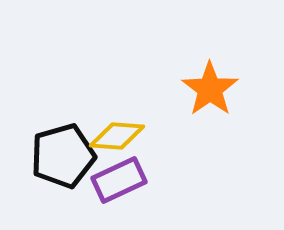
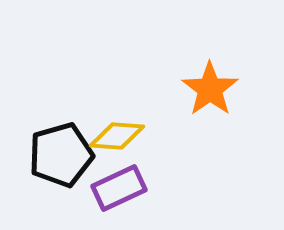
black pentagon: moved 2 px left, 1 px up
purple rectangle: moved 8 px down
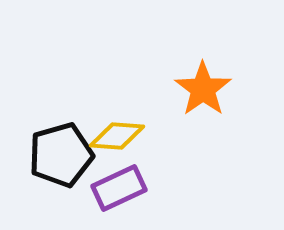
orange star: moved 7 px left
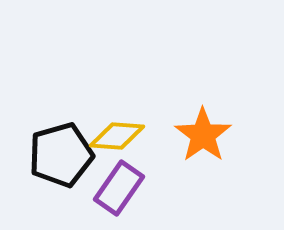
orange star: moved 46 px down
purple rectangle: rotated 30 degrees counterclockwise
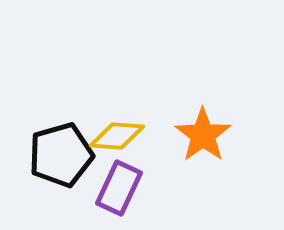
purple rectangle: rotated 10 degrees counterclockwise
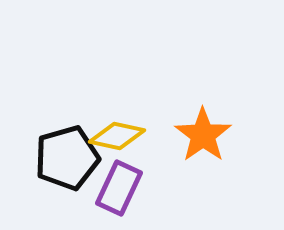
yellow diamond: rotated 8 degrees clockwise
black pentagon: moved 6 px right, 3 px down
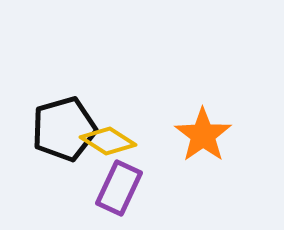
yellow diamond: moved 9 px left, 5 px down; rotated 20 degrees clockwise
black pentagon: moved 3 px left, 29 px up
